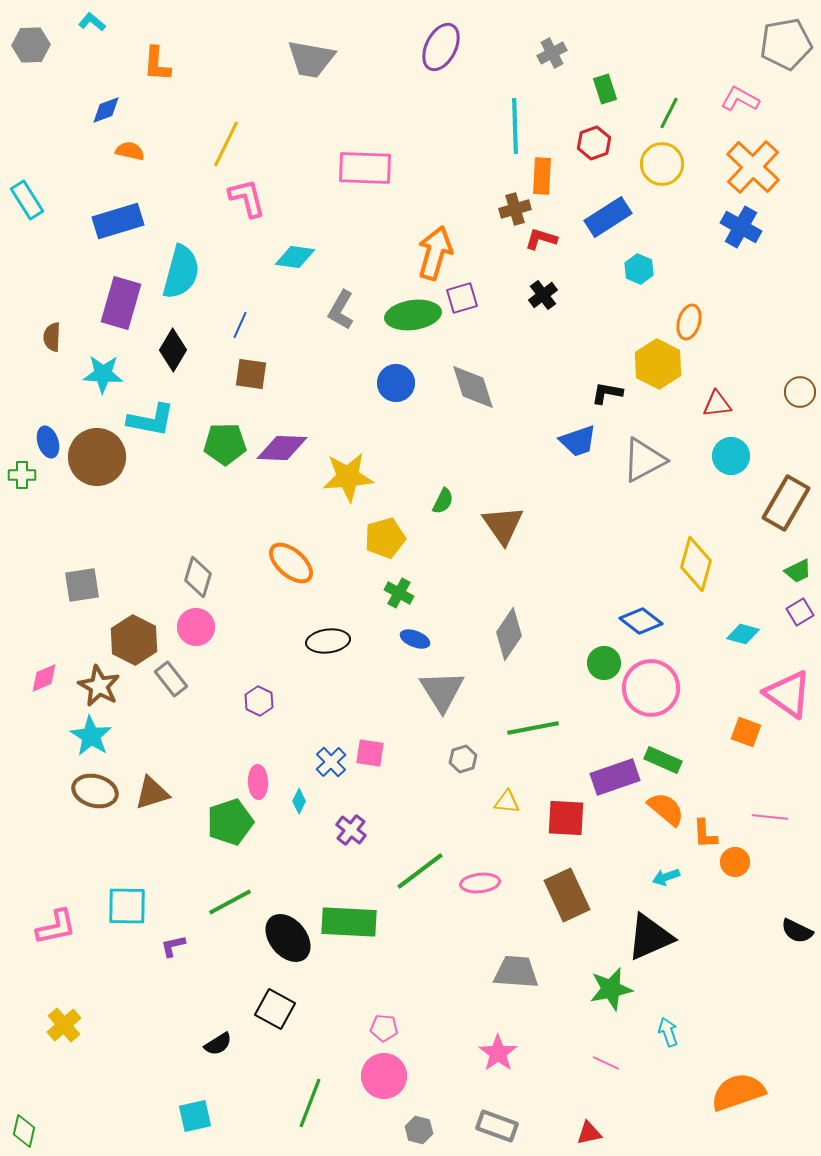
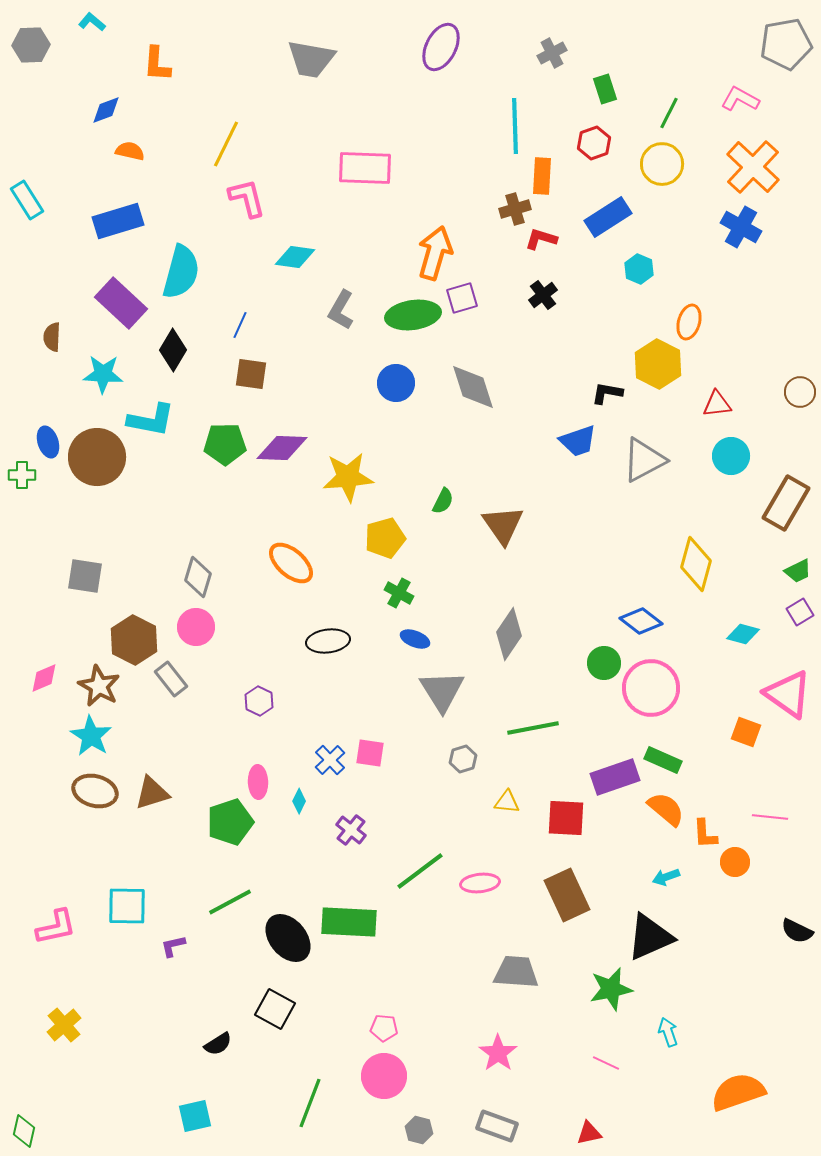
purple rectangle at (121, 303): rotated 63 degrees counterclockwise
gray square at (82, 585): moved 3 px right, 9 px up; rotated 18 degrees clockwise
blue cross at (331, 762): moved 1 px left, 2 px up
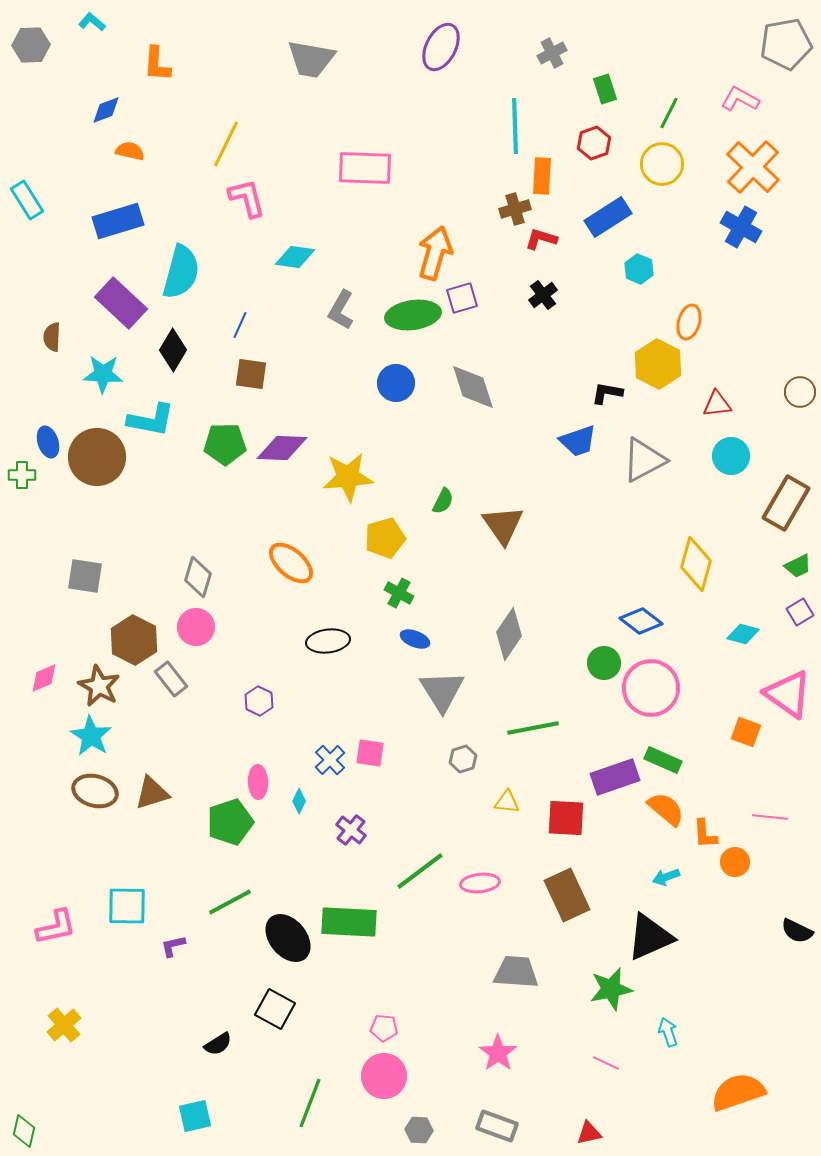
green trapezoid at (798, 571): moved 5 px up
gray hexagon at (419, 1130): rotated 12 degrees counterclockwise
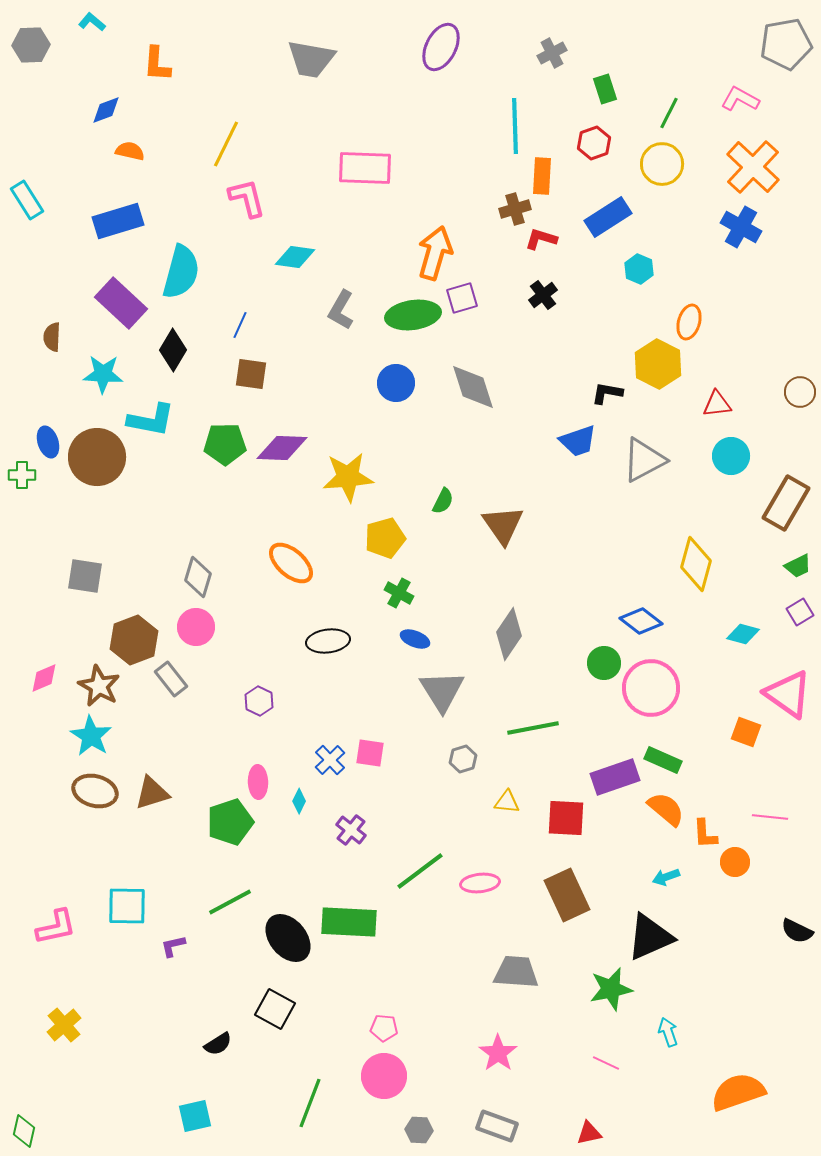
brown hexagon at (134, 640): rotated 12 degrees clockwise
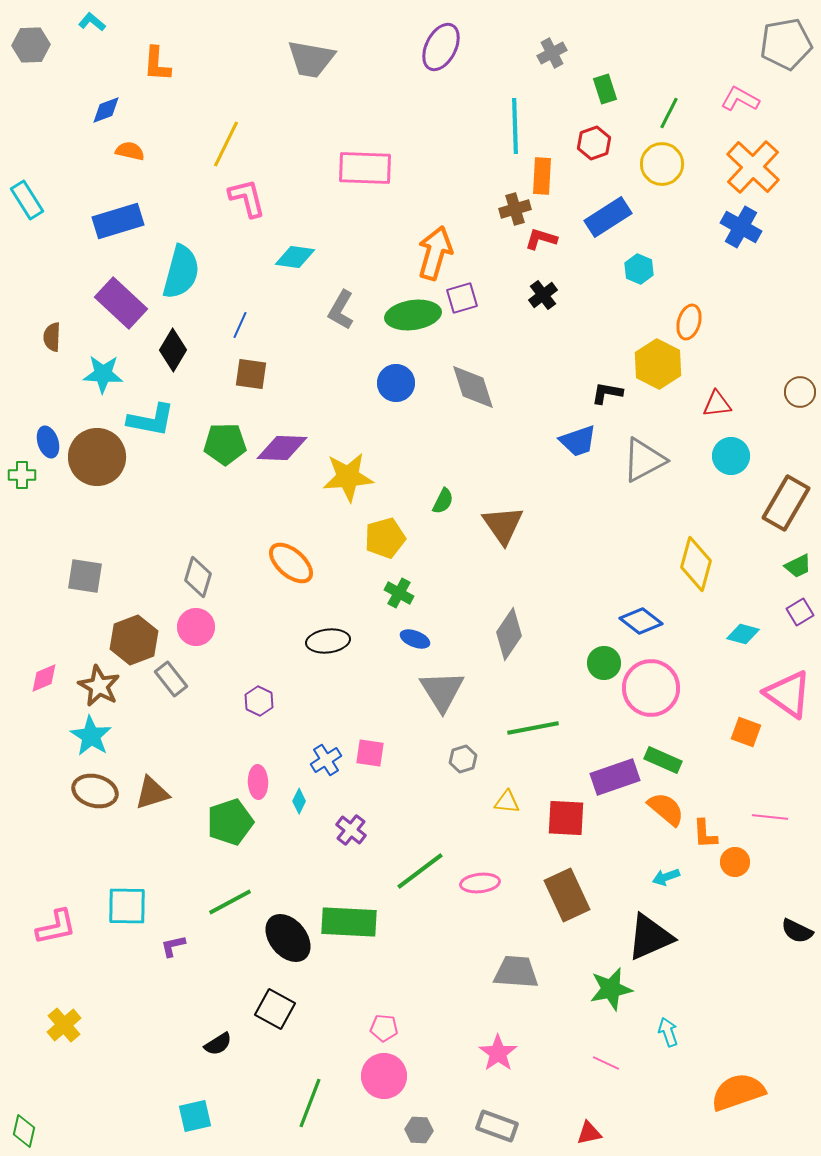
blue cross at (330, 760): moved 4 px left; rotated 12 degrees clockwise
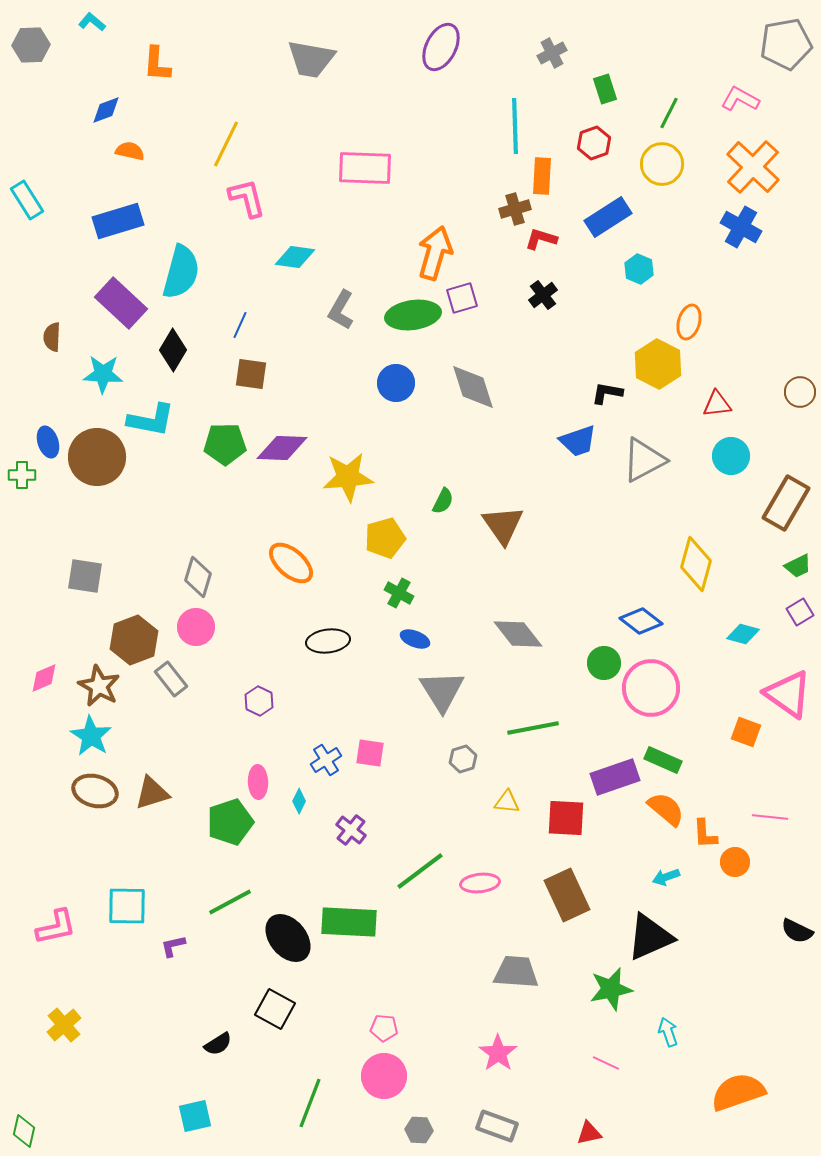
gray diamond at (509, 634): moved 9 px right; rotated 72 degrees counterclockwise
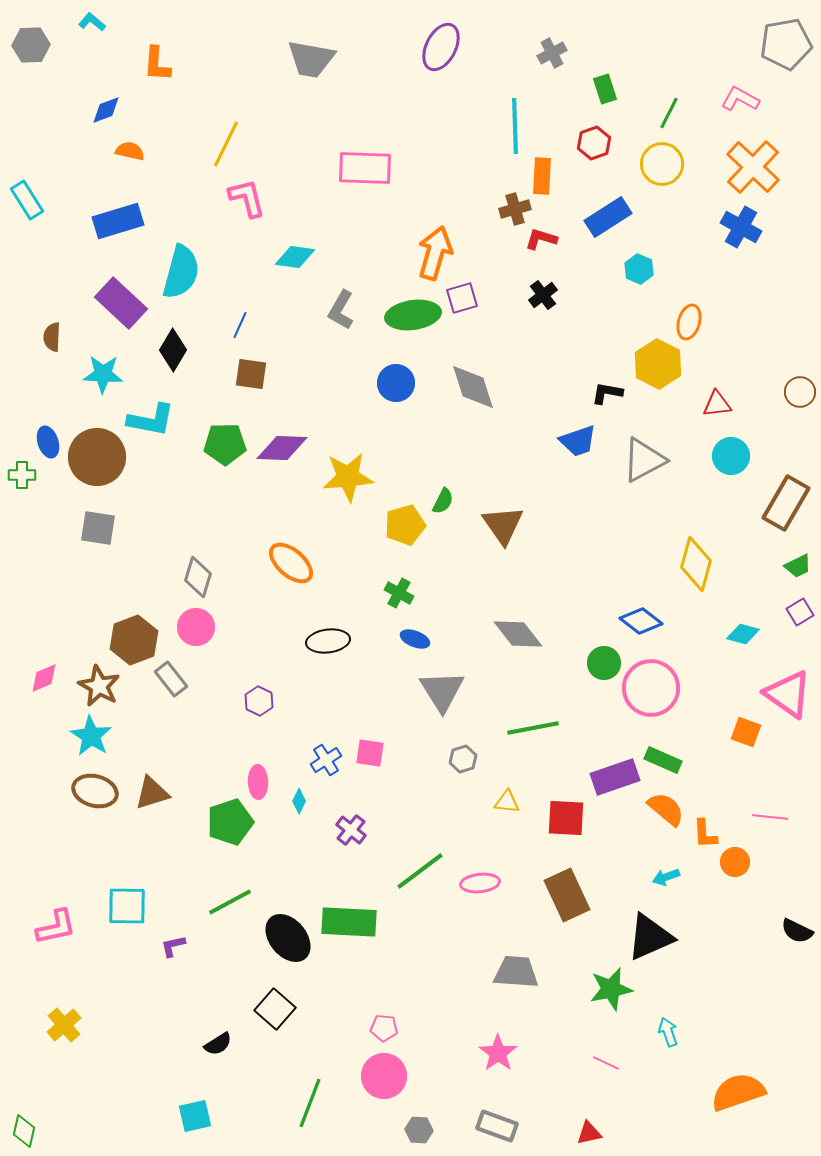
yellow pentagon at (385, 538): moved 20 px right, 13 px up
gray square at (85, 576): moved 13 px right, 48 px up
black square at (275, 1009): rotated 12 degrees clockwise
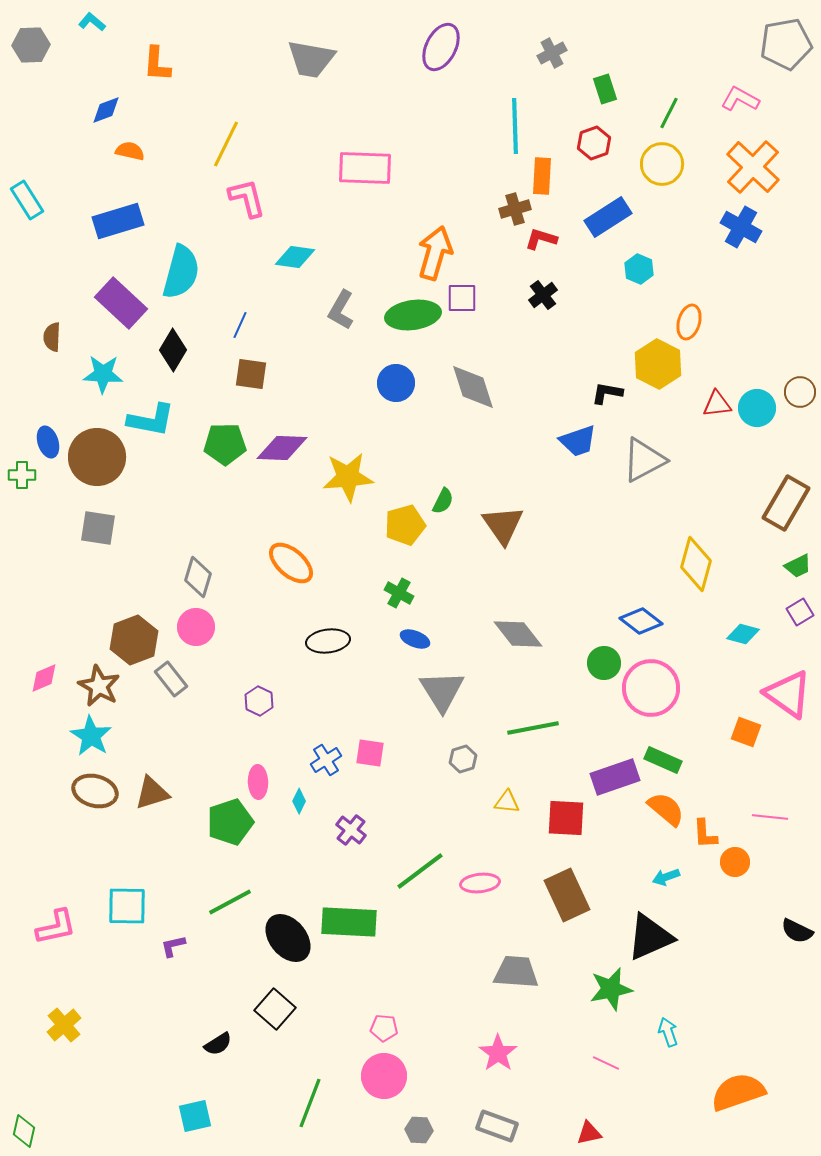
purple square at (462, 298): rotated 16 degrees clockwise
cyan circle at (731, 456): moved 26 px right, 48 px up
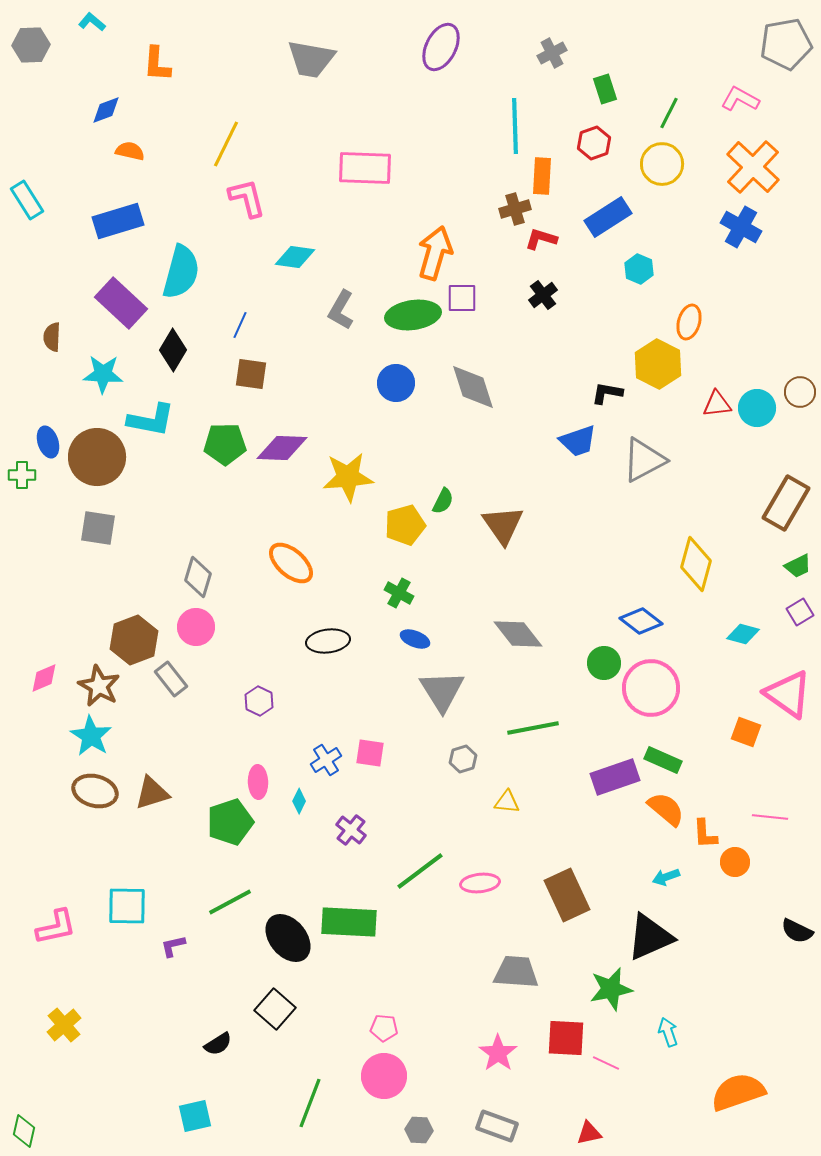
red square at (566, 818): moved 220 px down
